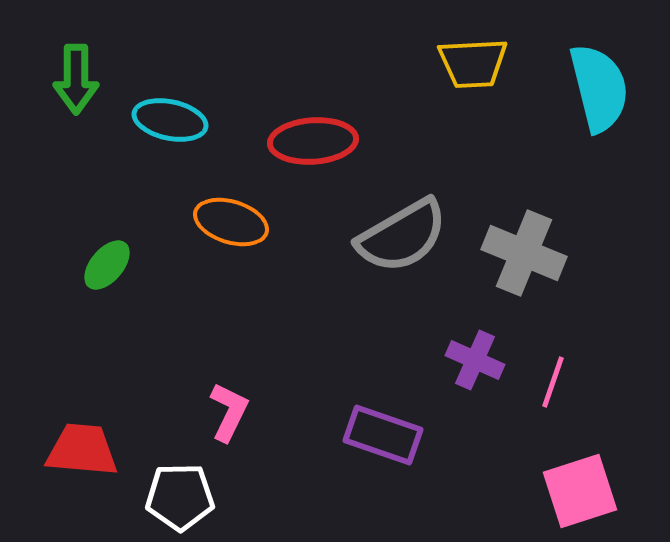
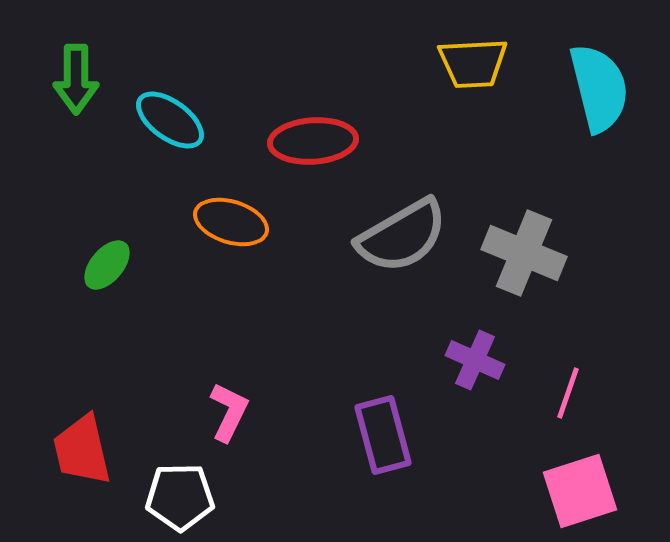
cyan ellipse: rotated 24 degrees clockwise
pink line: moved 15 px right, 11 px down
purple rectangle: rotated 56 degrees clockwise
red trapezoid: rotated 108 degrees counterclockwise
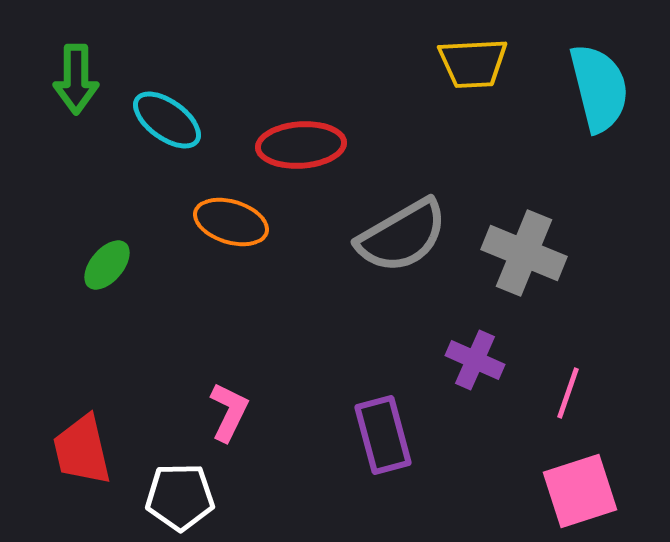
cyan ellipse: moved 3 px left
red ellipse: moved 12 px left, 4 px down
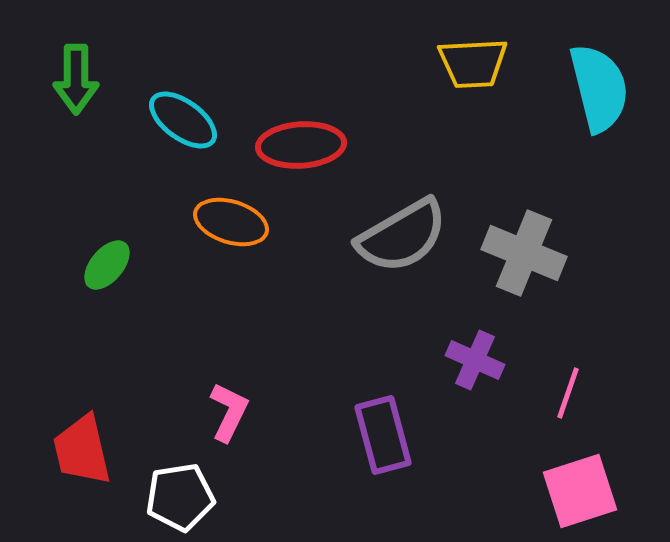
cyan ellipse: moved 16 px right
white pentagon: rotated 8 degrees counterclockwise
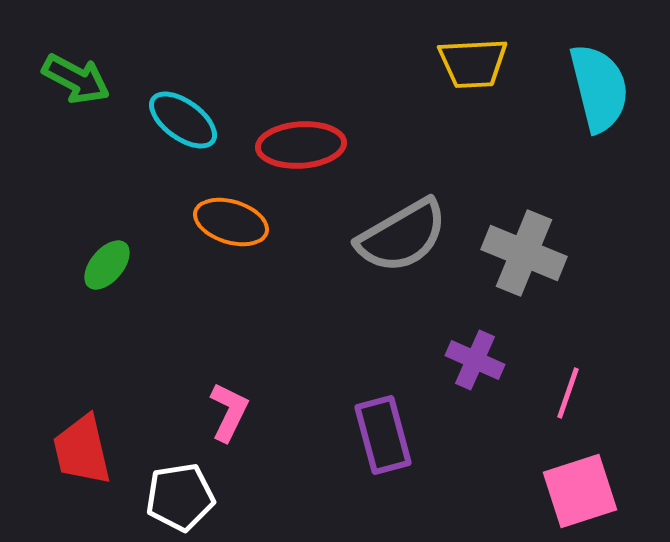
green arrow: rotated 62 degrees counterclockwise
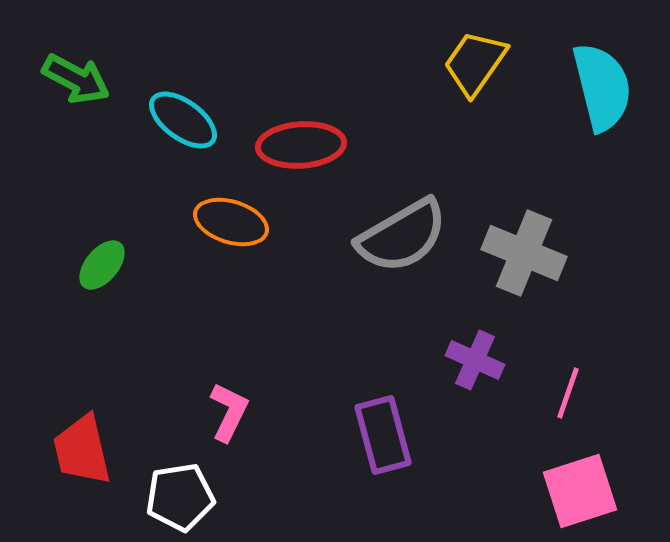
yellow trapezoid: moved 2 px right; rotated 128 degrees clockwise
cyan semicircle: moved 3 px right, 1 px up
green ellipse: moved 5 px left
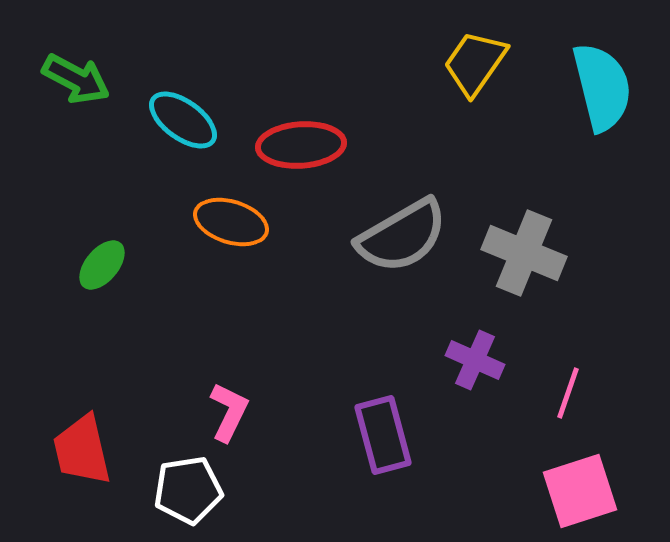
white pentagon: moved 8 px right, 7 px up
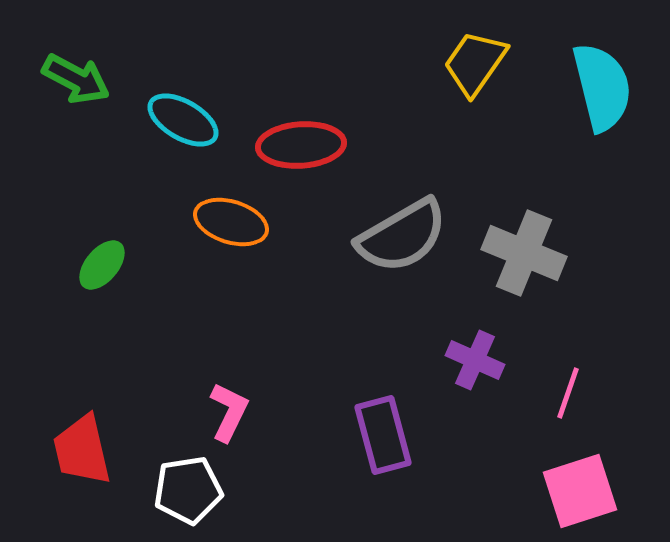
cyan ellipse: rotated 6 degrees counterclockwise
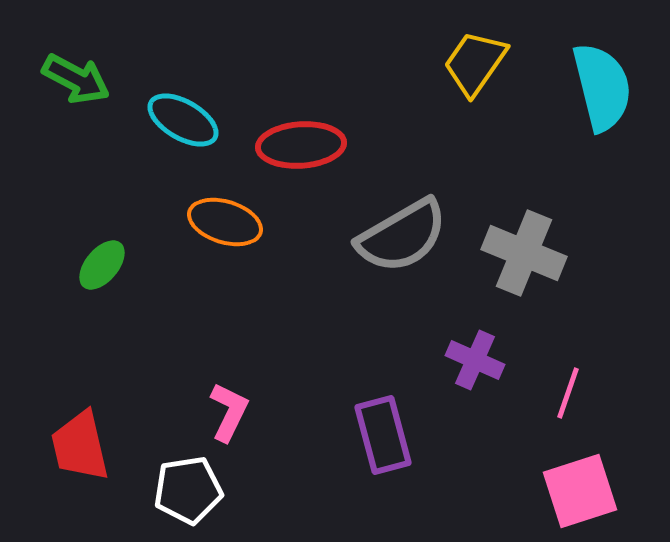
orange ellipse: moved 6 px left
red trapezoid: moved 2 px left, 4 px up
